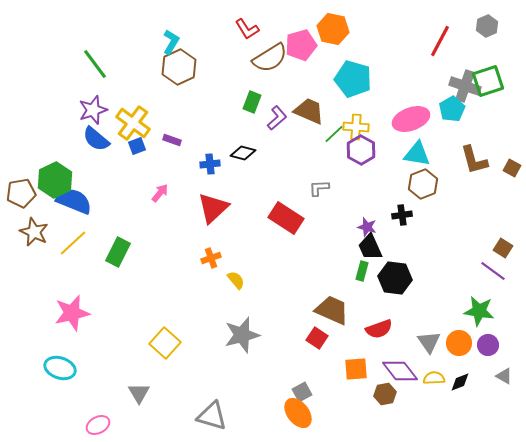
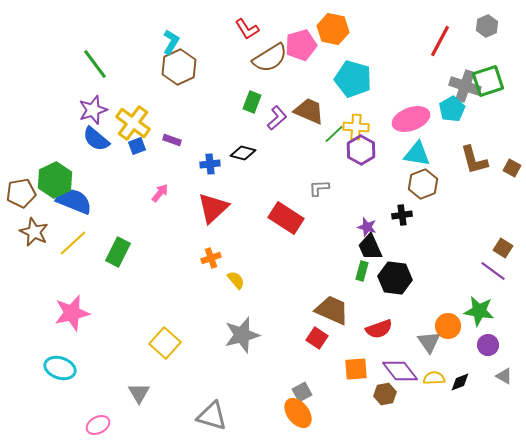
orange circle at (459, 343): moved 11 px left, 17 px up
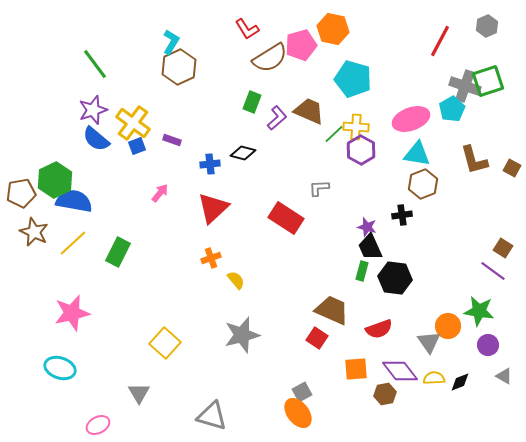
blue semicircle at (74, 201): rotated 12 degrees counterclockwise
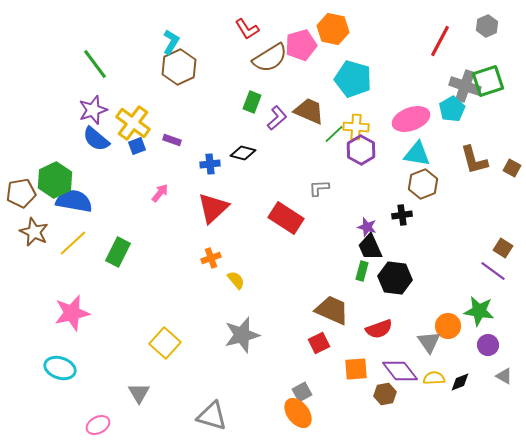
red square at (317, 338): moved 2 px right, 5 px down; rotated 30 degrees clockwise
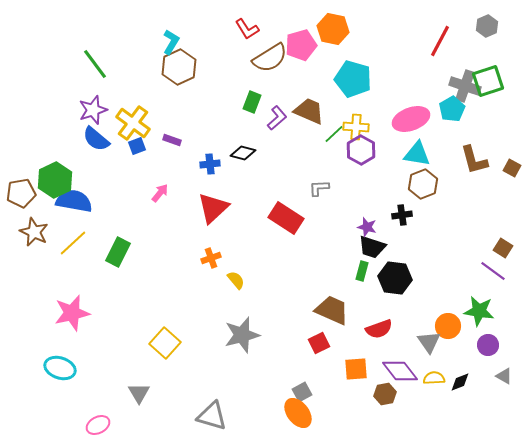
black trapezoid at (370, 247): moved 2 px right; rotated 48 degrees counterclockwise
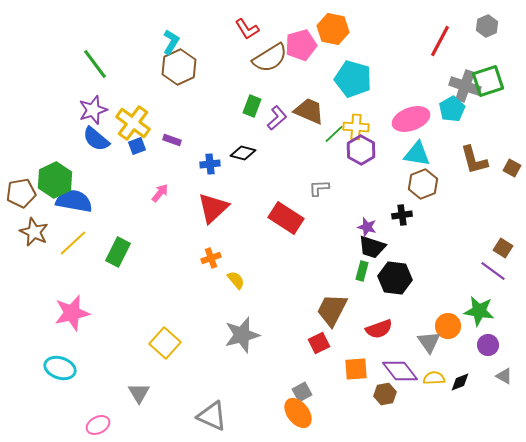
green rectangle at (252, 102): moved 4 px down
brown trapezoid at (332, 310): rotated 87 degrees counterclockwise
gray triangle at (212, 416): rotated 8 degrees clockwise
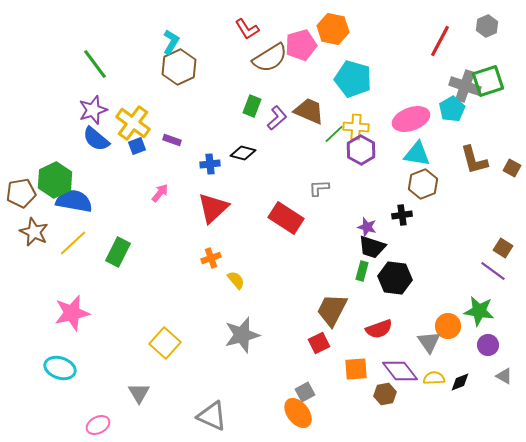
gray square at (302, 392): moved 3 px right
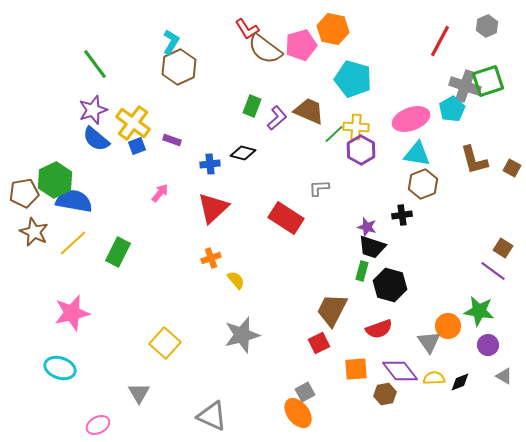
brown semicircle at (270, 58): moved 5 px left, 9 px up; rotated 69 degrees clockwise
brown pentagon at (21, 193): moved 3 px right
black hexagon at (395, 278): moved 5 px left, 7 px down; rotated 8 degrees clockwise
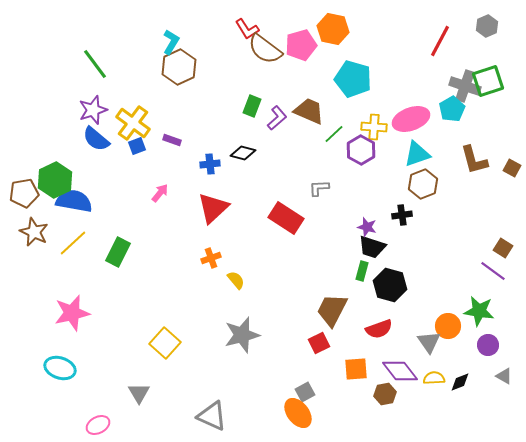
yellow cross at (356, 127): moved 18 px right
cyan triangle at (417, 154): rotated 28 degrees counterclockwise
